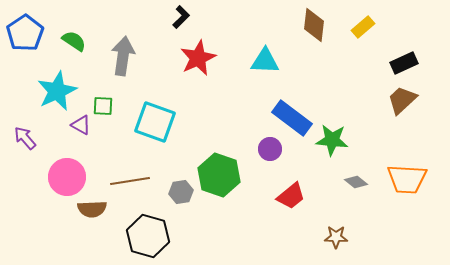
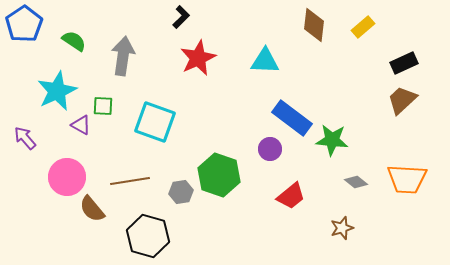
blue pentagon: moved 1 px left, 9 px up
brown semicircle: rotated 52 degrees clockwise
brown star: moved 6 px right, 9 px up; rotated 20 degrees counterclockwise
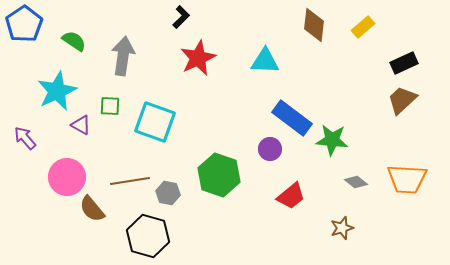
green square: moved 7 px right
gray hexagon: moved 13 px left, 1 px down; rotated 20 degrees clockwise
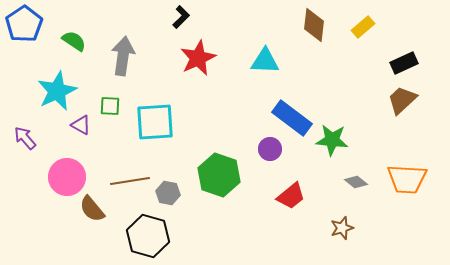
cyan square: rotated 24 degrees counterclockwise
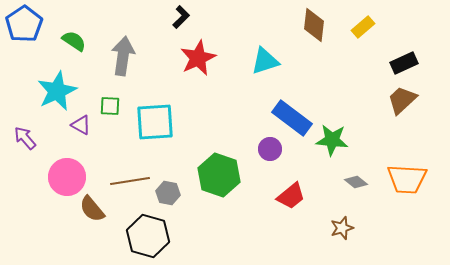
cyan triangle: rotated 20 degrees counterclockwise
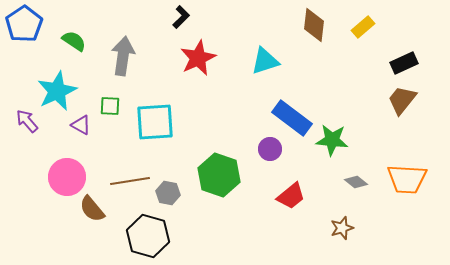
brown trapezoid: rotated 8 degrees counterclockwise
purple arrow: moved 2 px right, 17 px up
